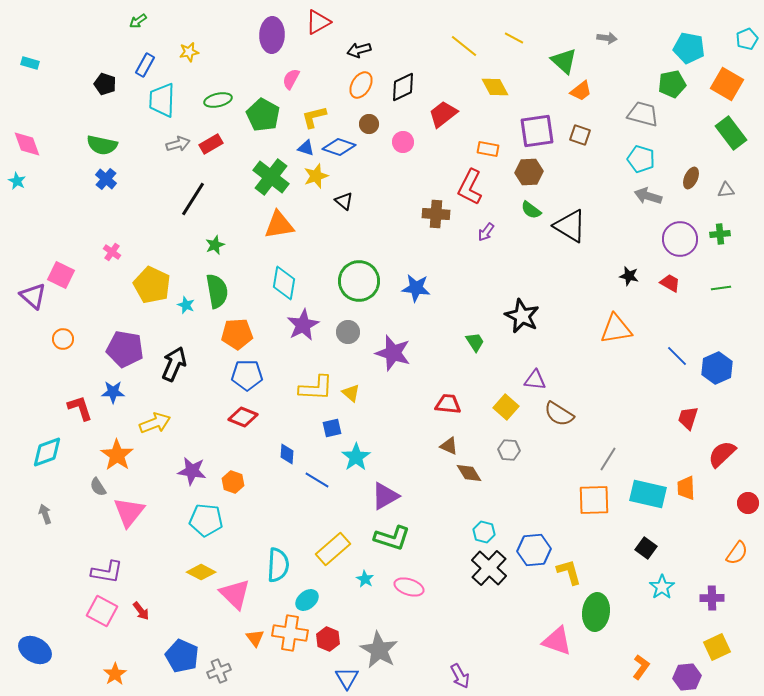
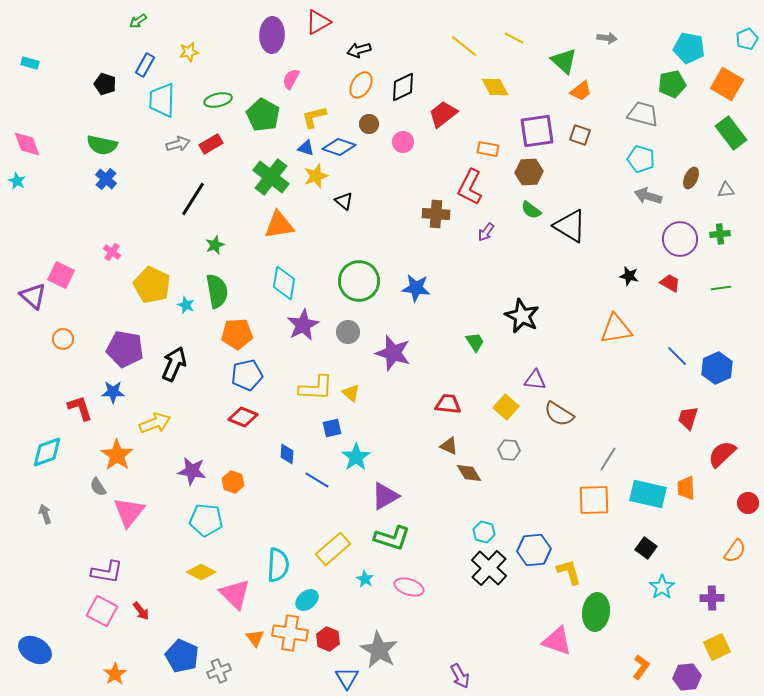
blue pentagon at (247, 375): rotated 12 degrees counterclockwise
orange semicircle at (737, 553): moved 2 px left, 2 px up
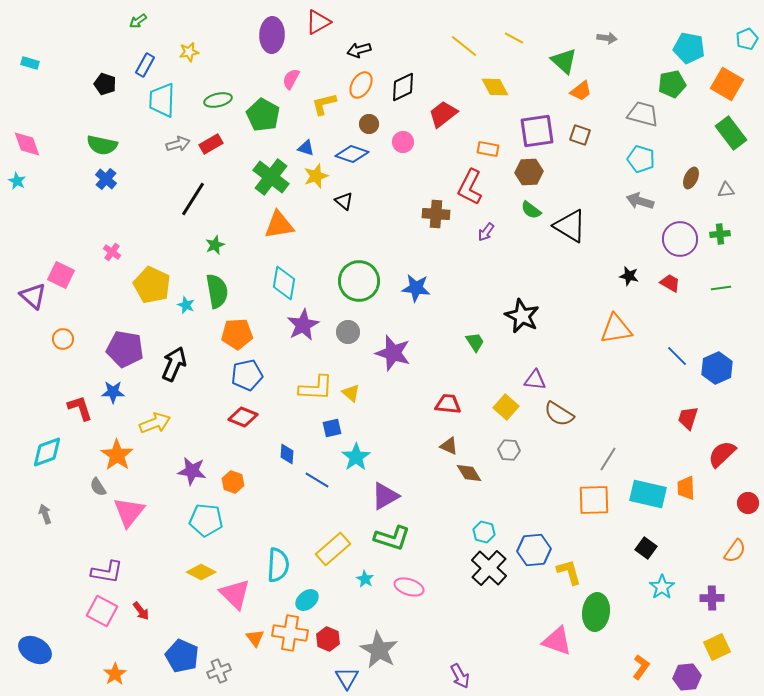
yellow L-shape at (314, 117): moved 10 px right, 13 px up
blue diamond at (339, 147): moved 13 px right, 7 px down
gray arrow at (648, 196): moved 8 px left, 5 px down
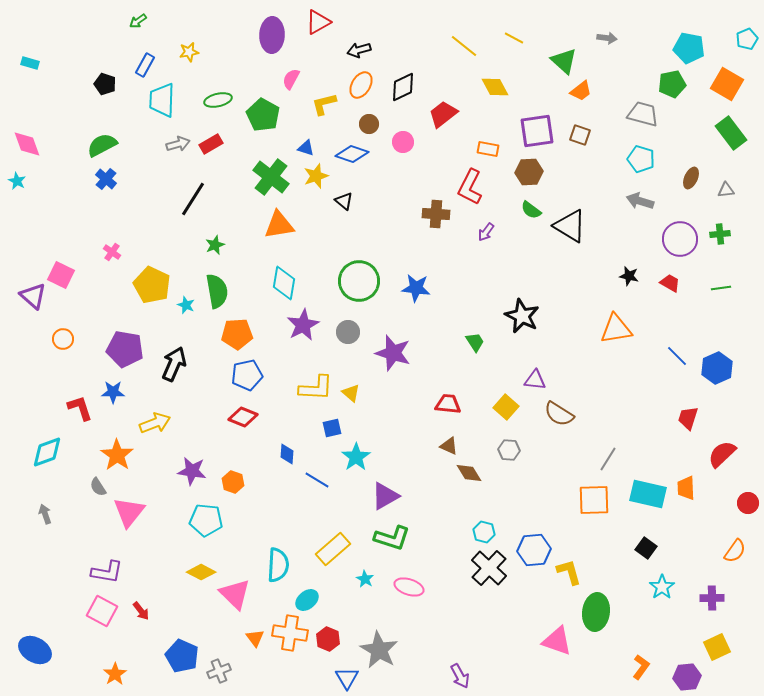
green semicircle at (102, 145): rotated 140 degrees clockwise
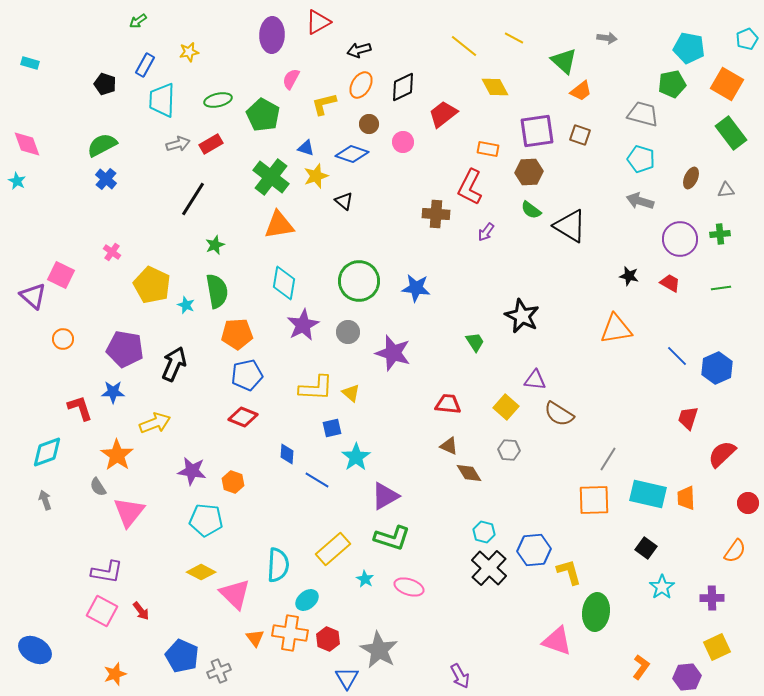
orange trapezoid at (686, 488): moved 10 px down
gray arrow at (45, 514): moved 14 px up
orange star at (115, 674): rotated 15 degrees clockwise
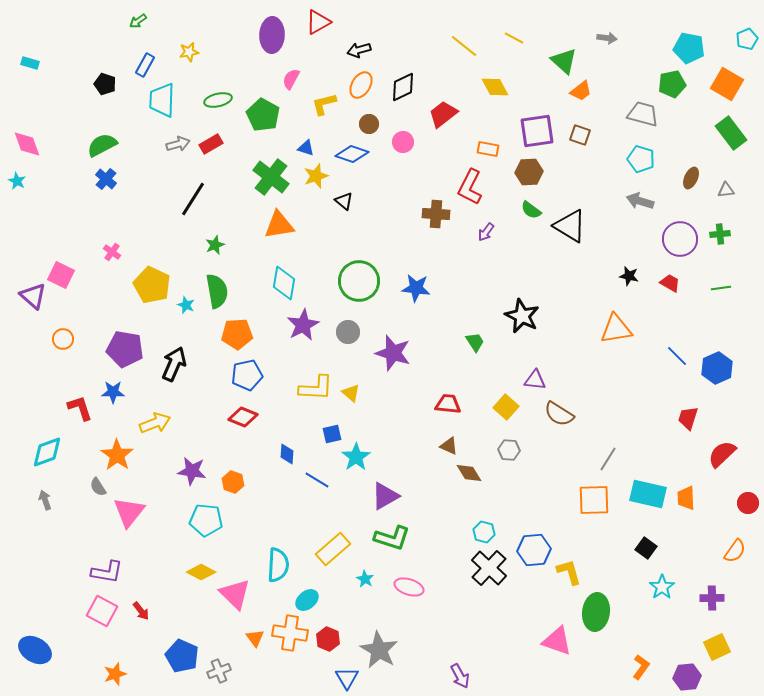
blue square at (332, 428): moved 6 px down
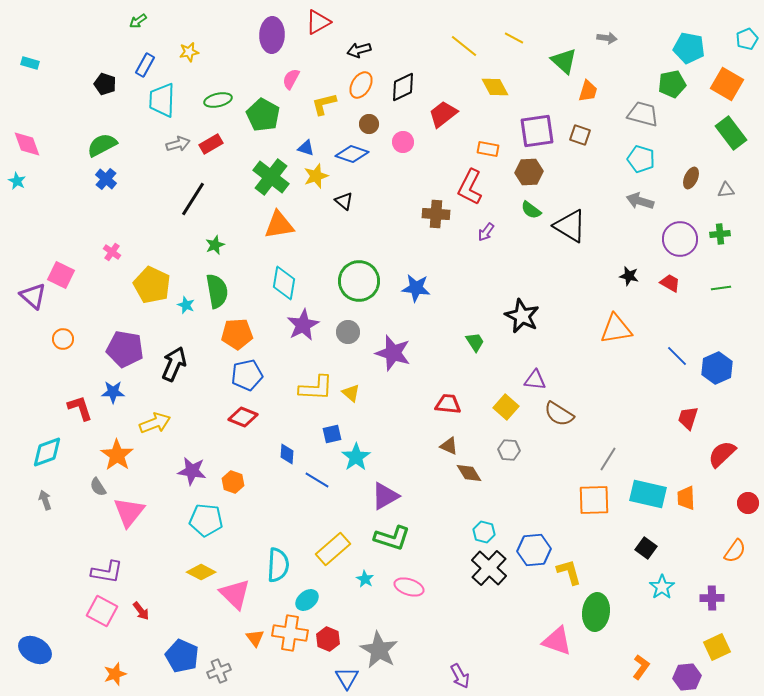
orange trapezoid at (581, 91): moved 7 px right; rotated 35 degrees counterclockwise
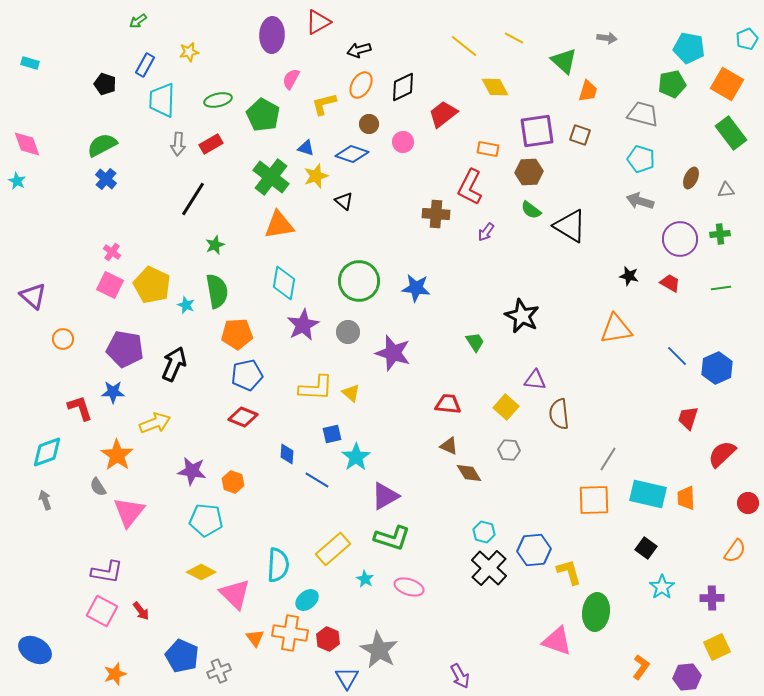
gray arrow at (178, 144): rotated 110 degrees clockwise
pink square at (61, 275): moved 49 px right, 10 px down
brown semicircle at (559, 414): rotated 52 degrees clockwise
